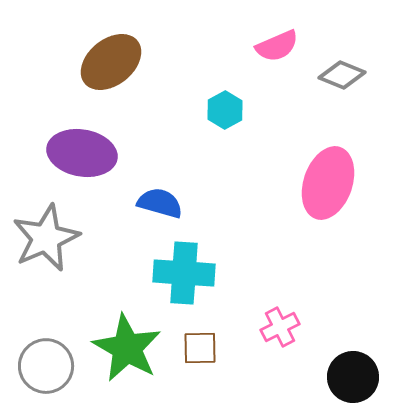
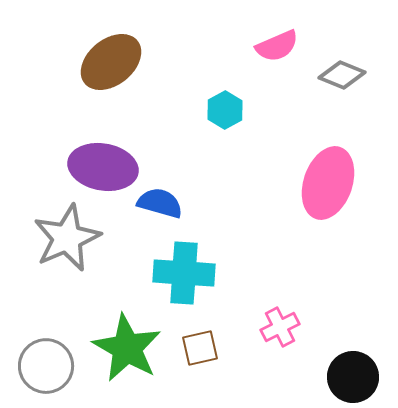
purple ellipse: moved 21 px right, 14 px down
gray star: moved 21 px right
brown square: rotated 12 degrees counterclockwise
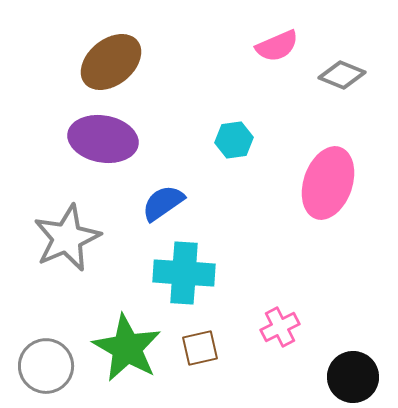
cyan hexagon: moved 9 px right, 30 px down; rotated 21 degrees clockwise
purple ellipse: moved 28 px up
blue semicircle: moved 3 px right; rotated 51 degrees counterclockwise
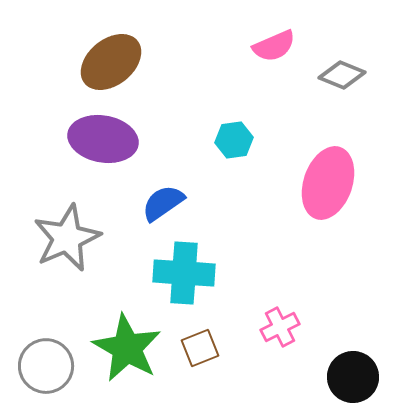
pink semicircle: moved 3 px left
brown square: rotated 9 degrees counterclockwise
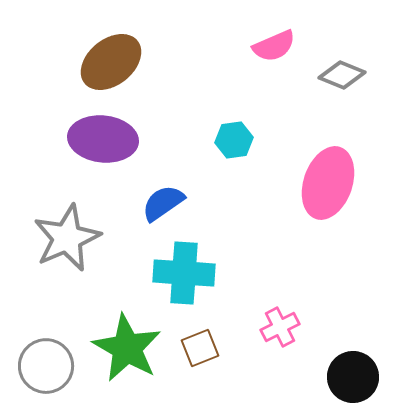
purple ellipse: rotated 4 degrees counterclockwise
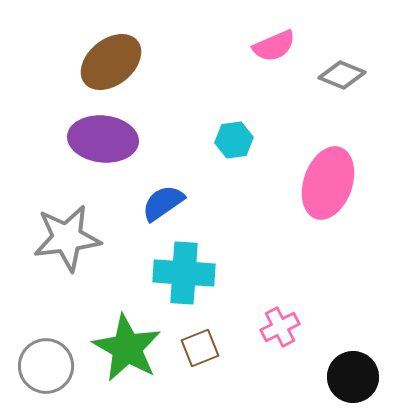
gray star: rotated 16 degrees clockwise
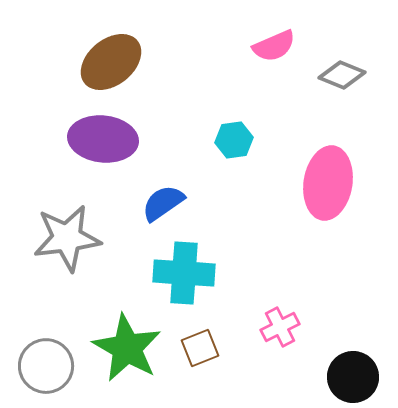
pink ellipse: rotated 10 degrees counterclockwise
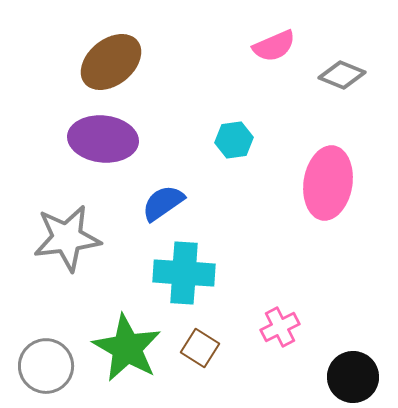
brown square: rotated 36 degrees counterclockwise
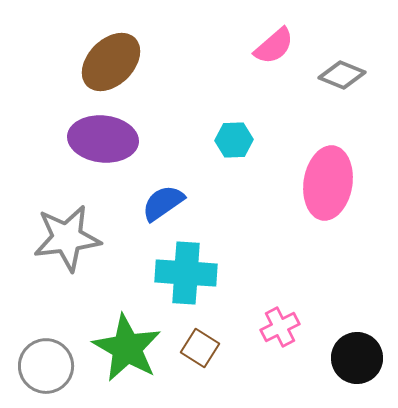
pink semicircle: rotated 18 degrees counterclockwise
brown ellipse: rotated 6 degrees counterclockwise
cyan hexagon: rotated 6 degrees clockwise
cyan cross: moved 2 px right
black circle: moved 4 px right, 19 px up
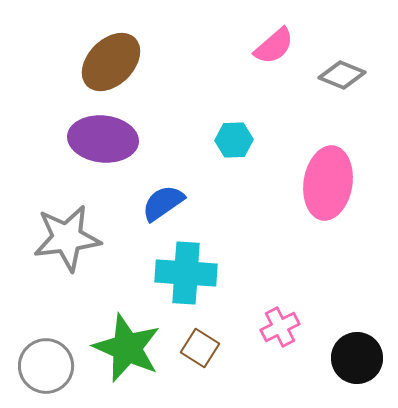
green star: rotated 6 degrees counterclockwise
